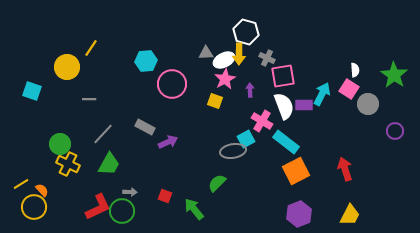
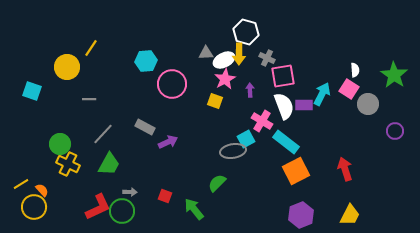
purple hexagon at (299, 214): moved 2 px right, 1 px down
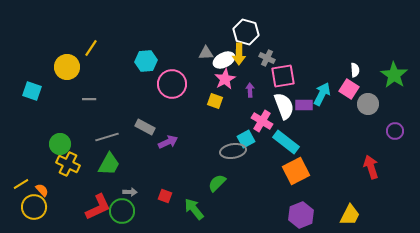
gray line at (103, 134): moved 4 px right, 3 px down; rotated 30 degrees clockwise
red arrow at (345, 169): moved 26 px right, 2 px up
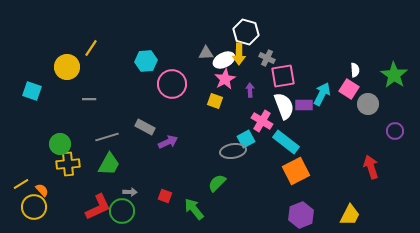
yellow cross at (68, 164): rotated 30 degrees counterclockwise
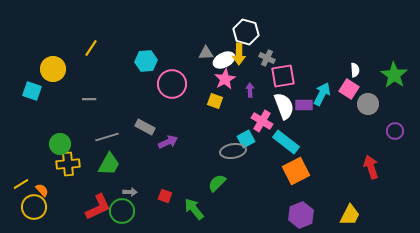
yellow circle at (67, 67): moved 14 px left, 2 px down
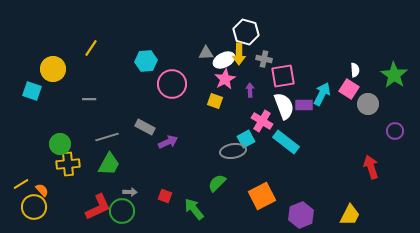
gray cross at (267, 58): moved 3 px left, 1 px down; rotated 14 degrees counterclockwise
orange square at (296, 171): moved 34 px left, 25 px down
